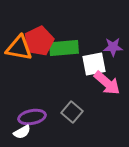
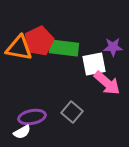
green rectangle: rotated 12 degrees clockwise
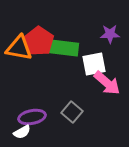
red pentagon: rotated 12 degrees counterclockwise
purple star: moved 3 px left, 13 px up
